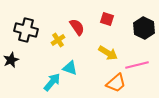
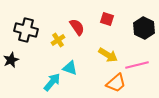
yellow arrow: moved 2 px down
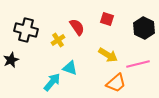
pink line: moved 1 px right, 1 px up
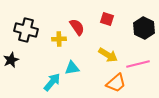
yellow cross: moved 1 px right, 1 px up; rotated 32 degrees clockwise
cyan triangle: moved 2 px right; rotated 28 degrees counterclockwise
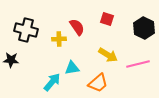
black star: rotated 28 degrees clockwise
orange trapezoid: moved 18 px left
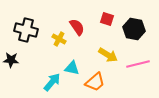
black hexagon: moved 10 px left, 1 px down; rotated 15 degrees counterclockwise
yellow cross: rotated 32 degrees clockwise
cyan triangle: rotated 21 degrees clockwise
orange trapezoid: moved 3 px left, 1 px up
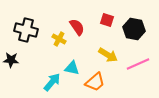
red square: moved 1 px down
pink line: rotated 10 degrees counterclockwise
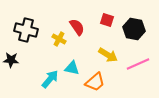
cyan arrow: moved 2 px left, 3 px up
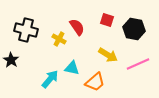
black star: rotated 28 degrees clockwise
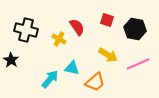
black hexagon: moved 1 px right
